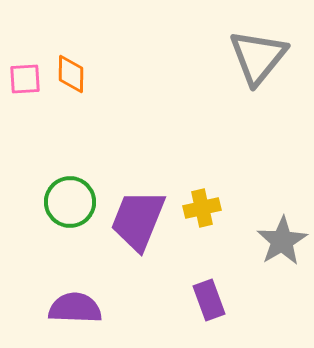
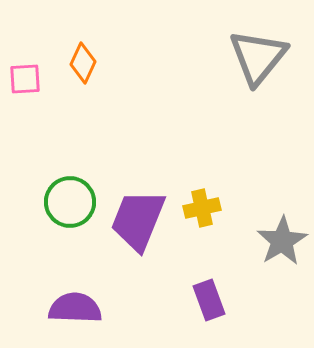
orange diamond: moved 12 px right, 11 px up; rotated 24 degrees clockwise
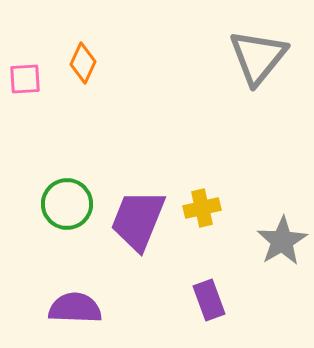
green circle: moved 3 px left, 2 px down
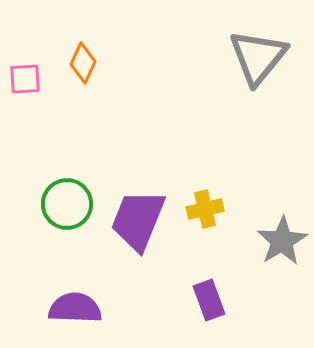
yellow cross: moved 3 px right, 1 px down
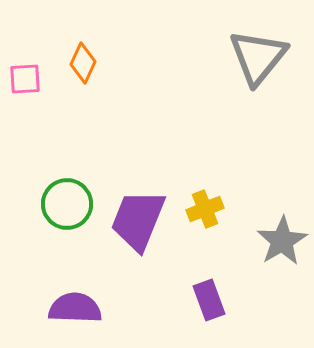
yellow cross: rotated 9 degrees counterclockwise
